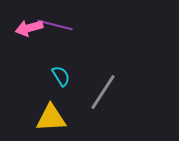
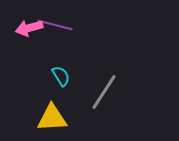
gray line: moved 1 px right
yellow triangle: moved 1 px right
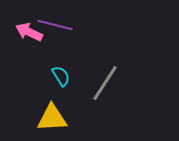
pink arrow: moved 4 px down; rotated 40 degrees clockwise
gray line: moved 1 px right, 9 px up
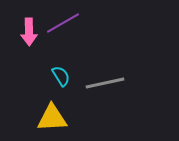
purple line: moved 8 px right, 2 px up; rotated 44 degrees counterclockwise
pink arrow: rotated 116 degrees counterclockwise
gray line: rotated 45 degrees clockwise
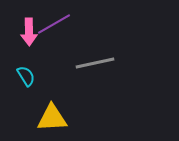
purple line: moved 9 px left, 1 px down
cyan semicircle: moved 35 px left
gray line: moved 10 px left, 20 px up
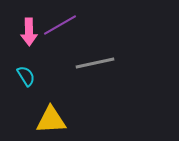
purple line: moved 6 px right, 1 px down
yellow triangle: moved 1 px left, 2 px down
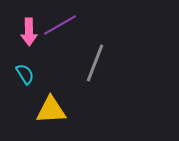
gray line: rotated 57 degrees counterclockwise
cyan semicircle: moved 1 px left, 2 px up
yellow triangle: moved 10 px up
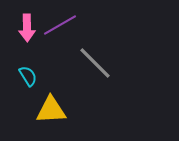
pink arrow: moved 2 px left, 4 px up
gray line: rotated 66 degrees counterclockwise
cyan semicircle: moved 3 px right, 2 px down
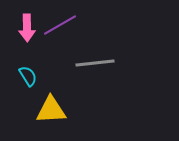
gray line: rotated 51 degrees counterclockwise
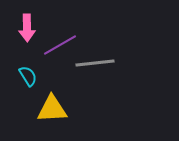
purple line: moved 20 px down
yellow triangle: moved 1 px right, 1 px up
